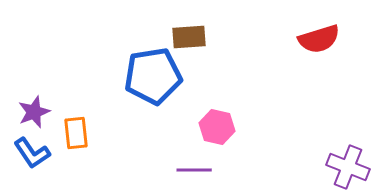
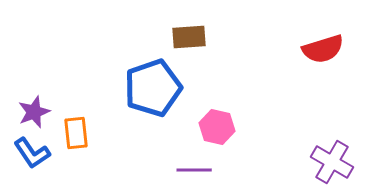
red semicircle: moved 4 px right, 10 px down
blue pentagon: moved 12 px down; rotated 10 degrees counterclockwise
purple cross: moved 16 px left, 5 px up; rotated 9 degrees clockwise
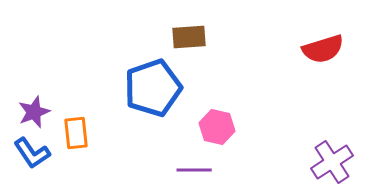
purple cross: rotated 27 degrees clockwise
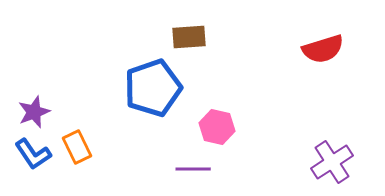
orange rectangle: moved 1 px right, 14 px down; rotated 20 degrees counterclockwise
blue L-shape: moved 1 px right, 1 px down
purple line: moved 1 px left, 1 px up
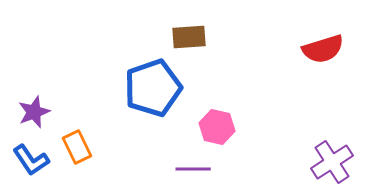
blue L-shape: moved 2 px left, 6 px down
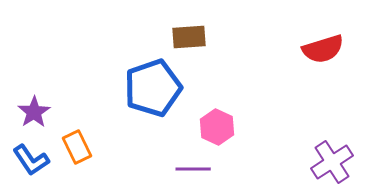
purple star: rotated 12 degrees counterclockwise
pink hexagon: rotated 12 degrees clockwise
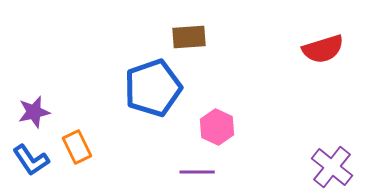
purple star: rotated 20 degrees clockwise
purple cross: moved 5 px down; rotated 18 degrees counterclockwise
purple line: moved 4 px right, 3 px down
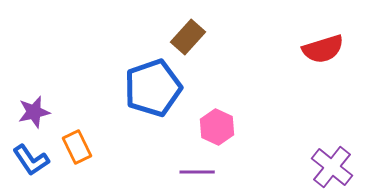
brown rectangle: moved 1 px left; rotated 44 degrees counterclockwise
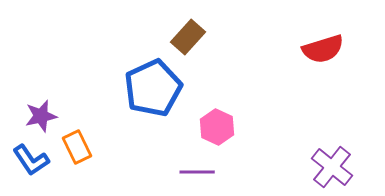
blue pentagon: rotated 6 degrees counterclockwise
purple star: moved 7 px right, 4 px down
